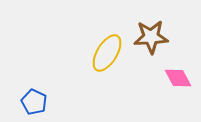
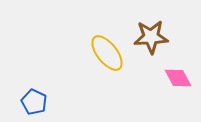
yellow ellipse: rotated 69 degrees counterclockwise
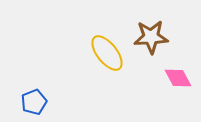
blue pentagon: rotated 25 degrees clockwise
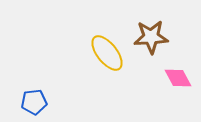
blue pentagon: rotated 15 degrees clockwise
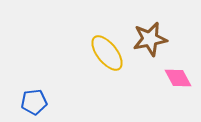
brown star: moved 1 px left, 2 px down; rotated 8 degrees counterclockwise
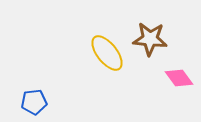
brown star: rotated 16 degrees clockwise
pink diamond: moved 1 px right; rotated 8 degrees counterclockwise
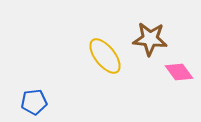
yellow ellipse: moved 2 px left, 3 px down
pink diamond: moved 6 px up
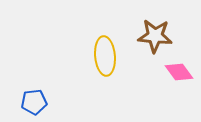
brown star: moved 5 px right, 3 px up
yellow ellipse: rotated 33 degrees clockwise
